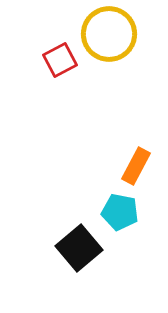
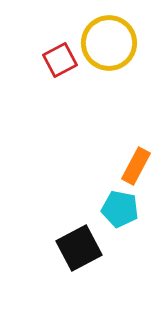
yellow circle: moved 9 px down
cyan pentagon: moved 3 px up
black square: rotated 12 degrees clockwise
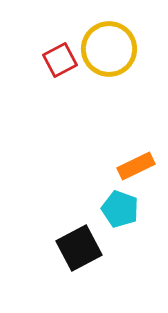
yellow circle: moved 6 px down
orange rectangle: rotated 36 degrees clockwise
cyan pentagon: rotated 9 degrees clockwise
